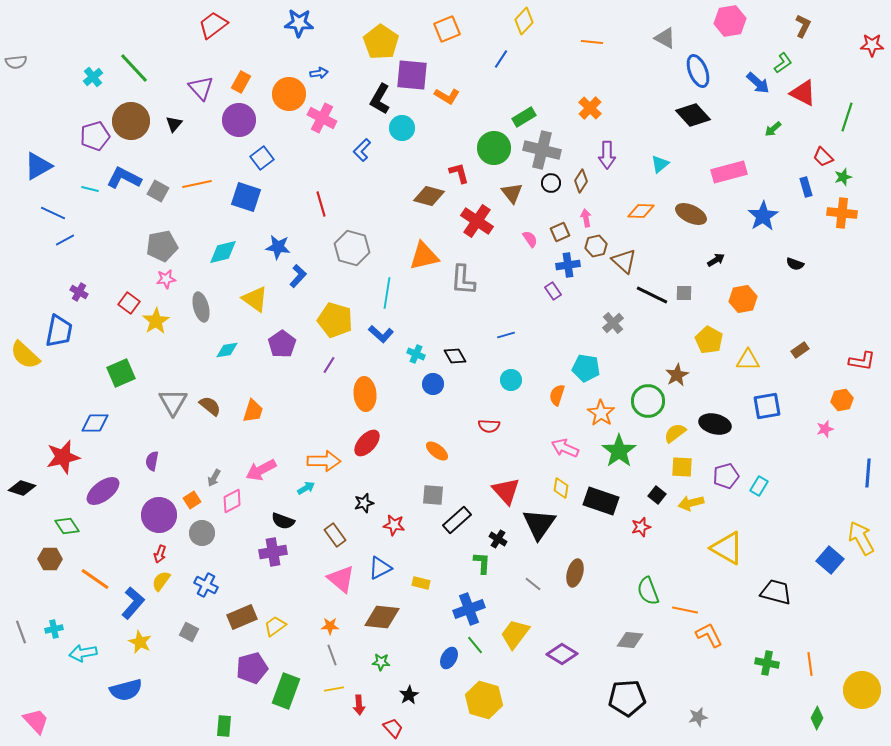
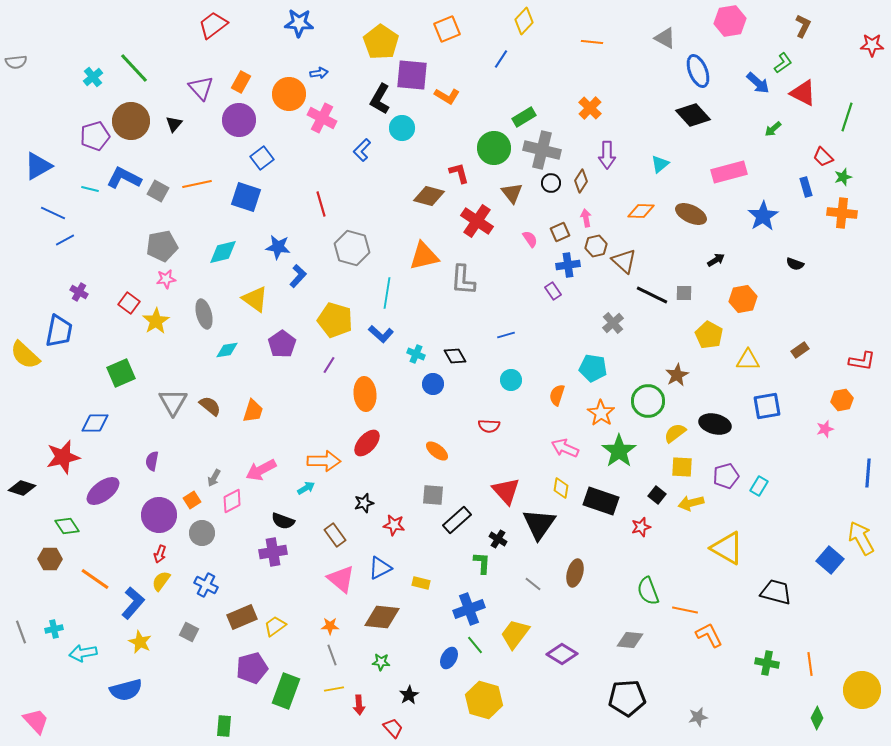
gray ellipse at (201, 307): moved 3 px right, 7 px down
yellow pentagon at (709, 340): moved 5 px up
cyan pentagon at (586, 368): moved 7 px right
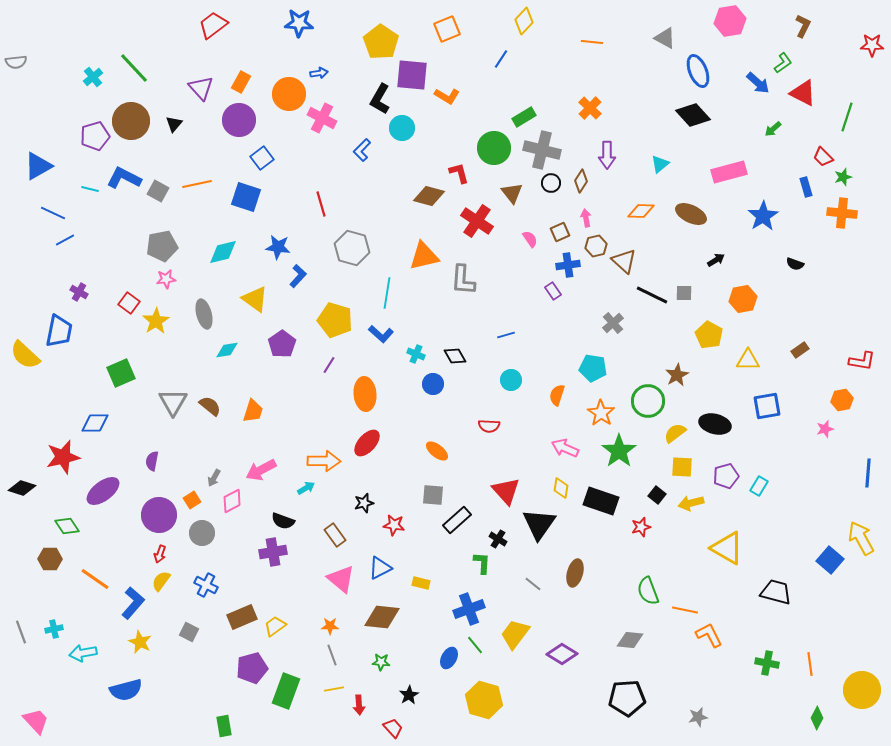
green rectangle at (224, 726): rotated 15 degrees counterclockwise
